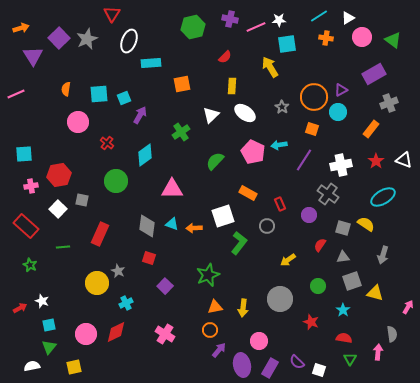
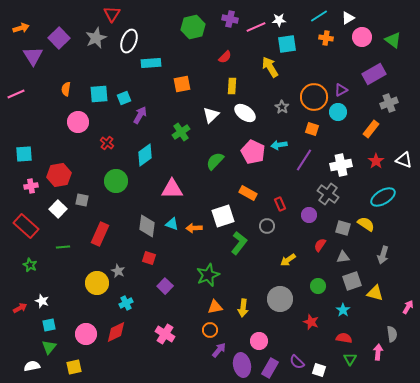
gray star at (87, 39): moved 9 px right, 1 px up
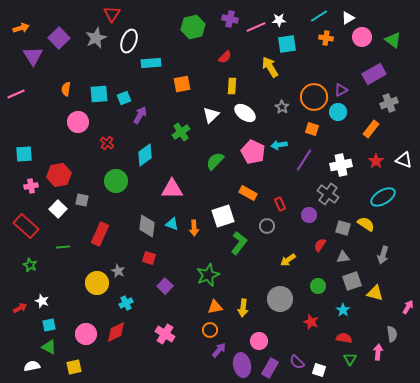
orange arrow at (194, 228): rotated 91 degrees counterclockwise
green triangle at (49, 347): rotated 42 degrees counterclockwise
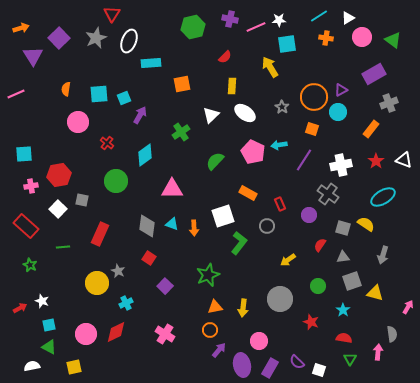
red square at (149, 258): rotated 16 degrees clockwise
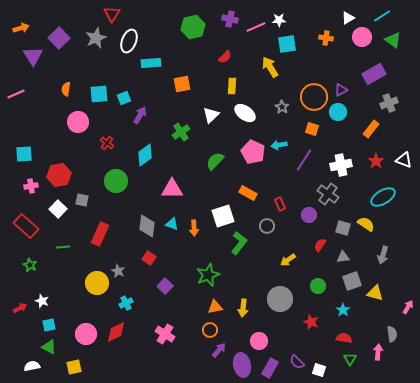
cyan line at (319, 16): moved 63 px right
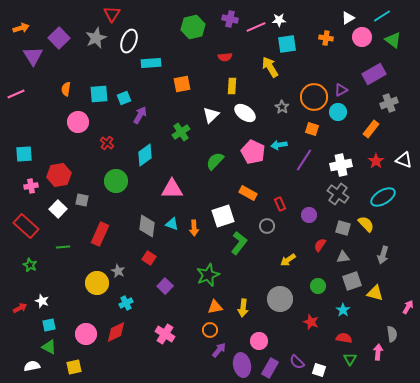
red semicircle at (225, 57): rotated 40 degrees clockwise
gray cross at (328, 194): moved 10 px right
yellow semicircle at (366, 224): rotated 12 degrees clockwise
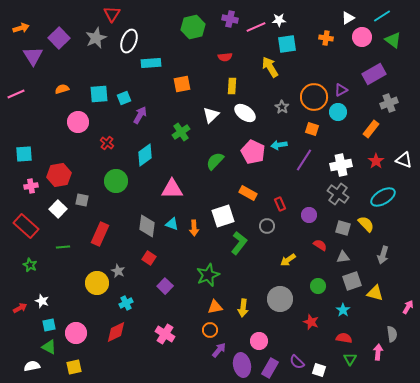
orange semicircle at (66, 89): moved 4 px left; rotated 64 degrees clockwise
red semicircle at (320, 245): rotated 88 degrees clockwise
pink circle at (86, 334): moved 10 px left, 1 px up
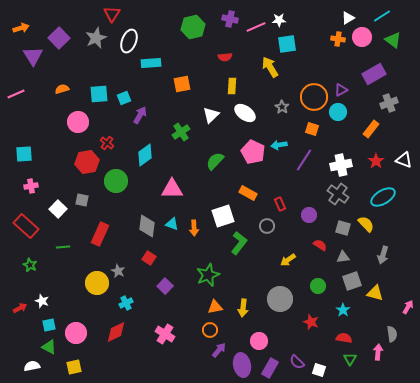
orange cross at (326, 38): moved 12 px right, 1 px down
red hexagon at (59, 175): moved 28 px right, 13 px up
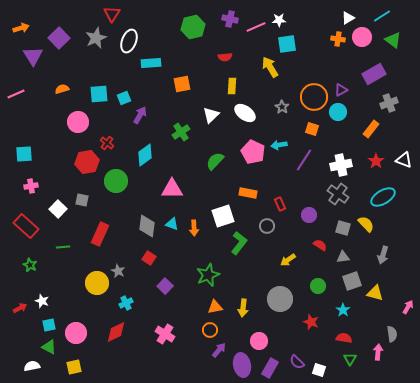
orange rectangle at (248, 193): rotated 18 degrees counterclockwise
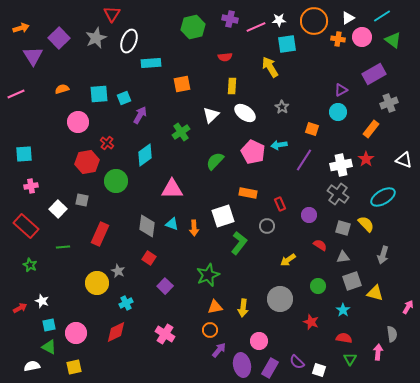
orange circle at (314, 97): moved 76 px up
red star at (376, 161): moved 10 px left, 2 px up
